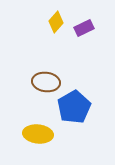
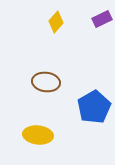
purple rectangle: moved 18 px right, 9 px up
blue pentagon: moved 20 px right
yellow ellipse: moved 1 px down
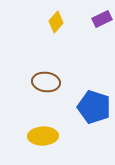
blue pentagon: rotated 24 degrees counterclockwise
yellow ellipse: moved 5 px right, 1 px down; rotated 8 degrees counterclockwise
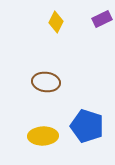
yellow diamond: rotated 15 degrees counterclockwise
blue pentagon: moved 7 px left, 19 px down
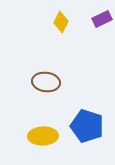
yellow diamond: moved 5 px right
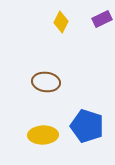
yellow ellipse: moved 1 px up
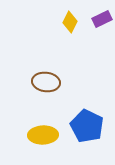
yellow diamond: moved 9 px right
blue pentagon: rotated 8 degrees clockwise
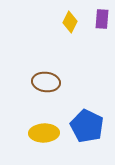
purple rectangle: rotated 60 degrees counterclockwise
yellow ellipse: moved 1 px right, 2 px up
